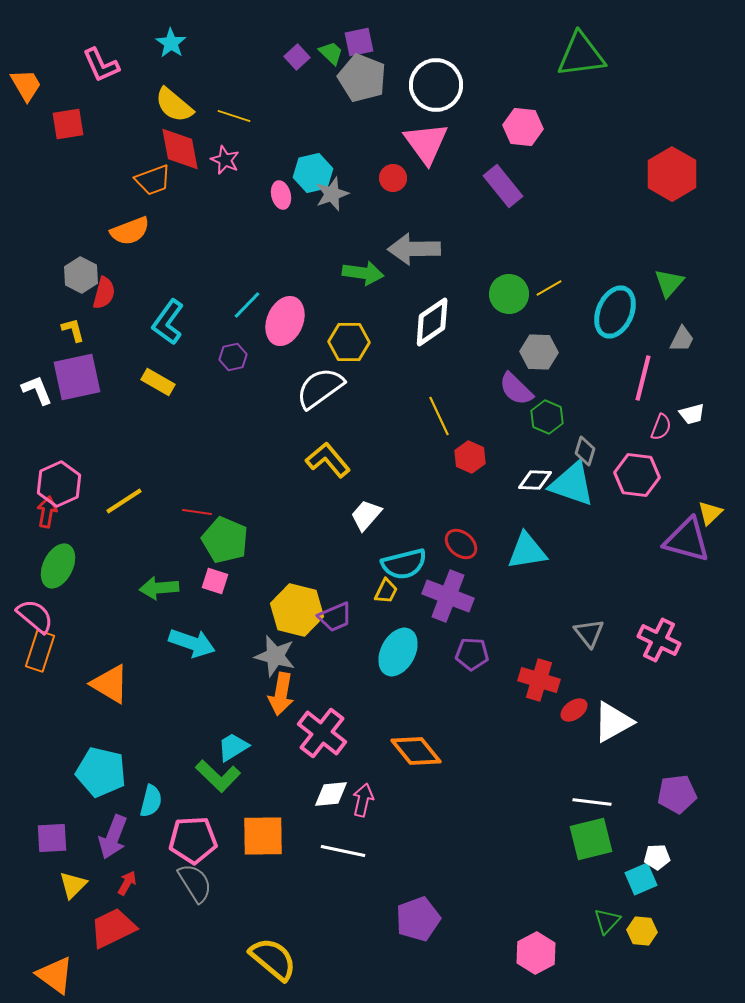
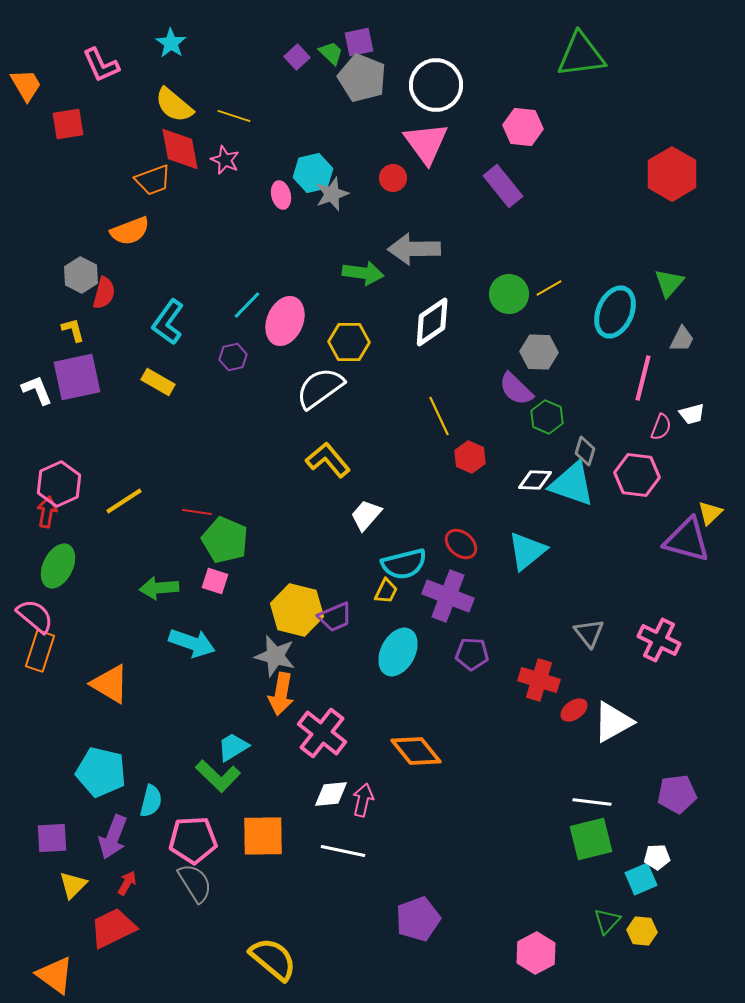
cyan triangle at (527, 551): rotated 30 degrees counterclockwise
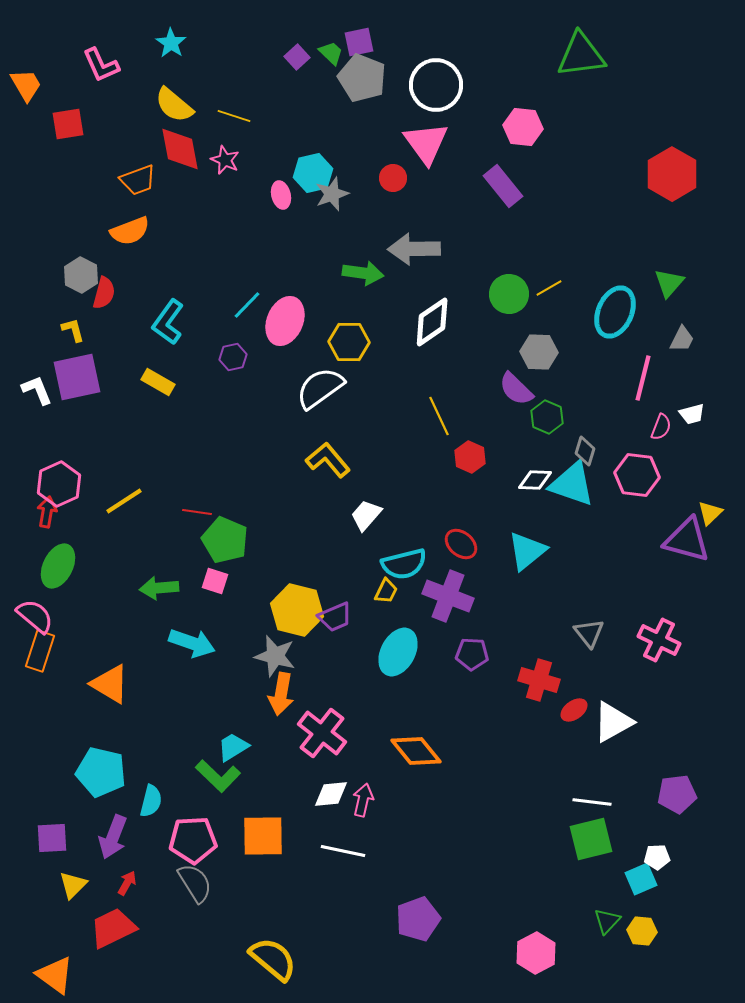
orange trapezoid at (153, 180): moved 15 px left
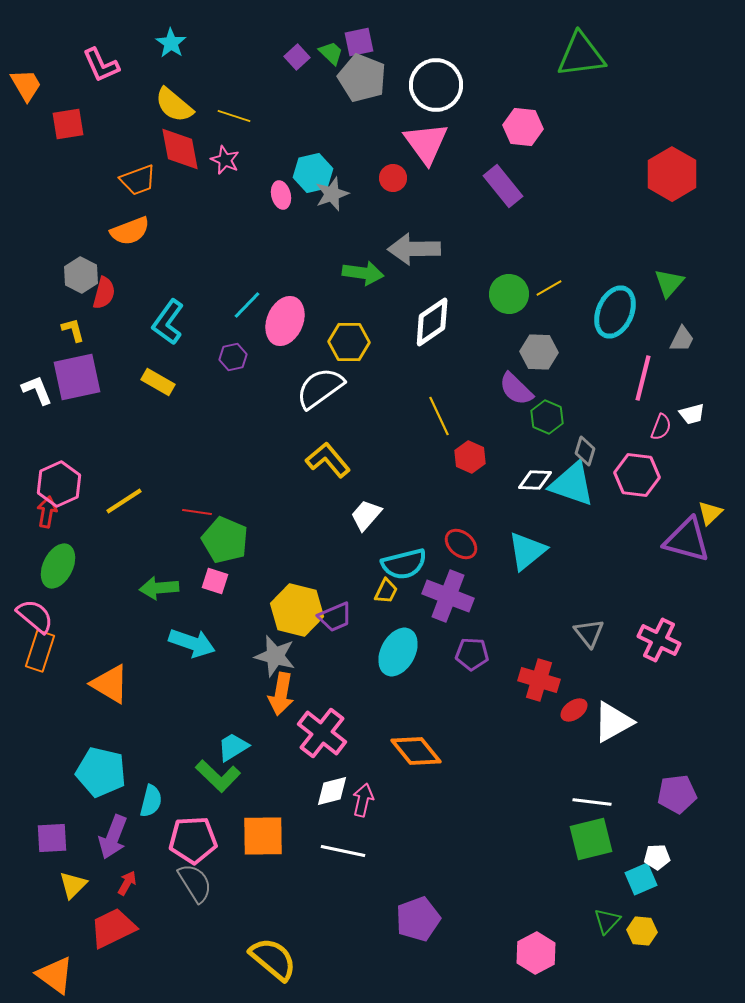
white diamond at (331, 794): moved 1 px right, 3 px up; rotated 9 degrees counterclockwise
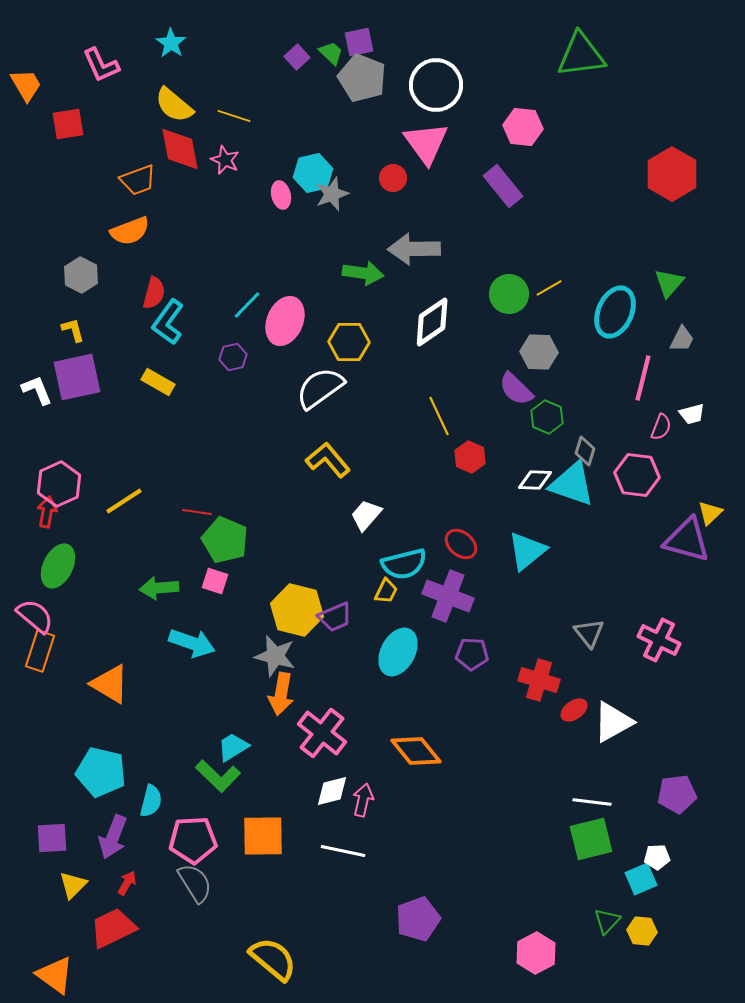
red semicircle at (104, 293): moved 50 px right
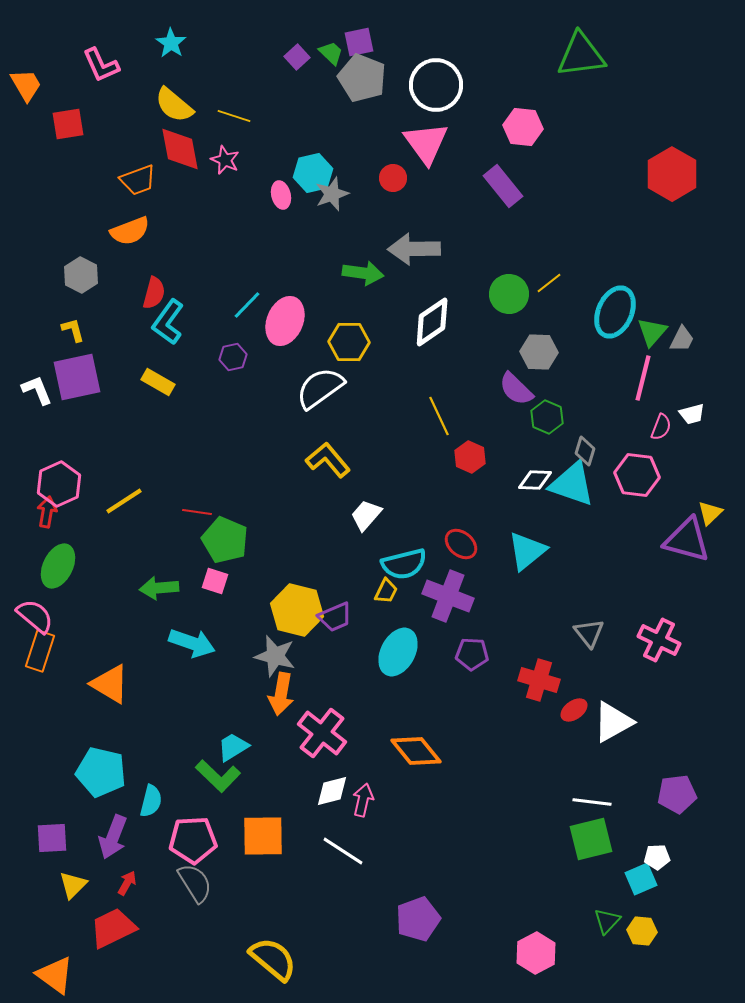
green triangle at (669, 283): moved 17 px left, 49 px down
yellow line at (549, 288): moved 5 px up; rotated 8 degrees counterclockwise
white line at (343, 851): rotated 21 degrees clockwise
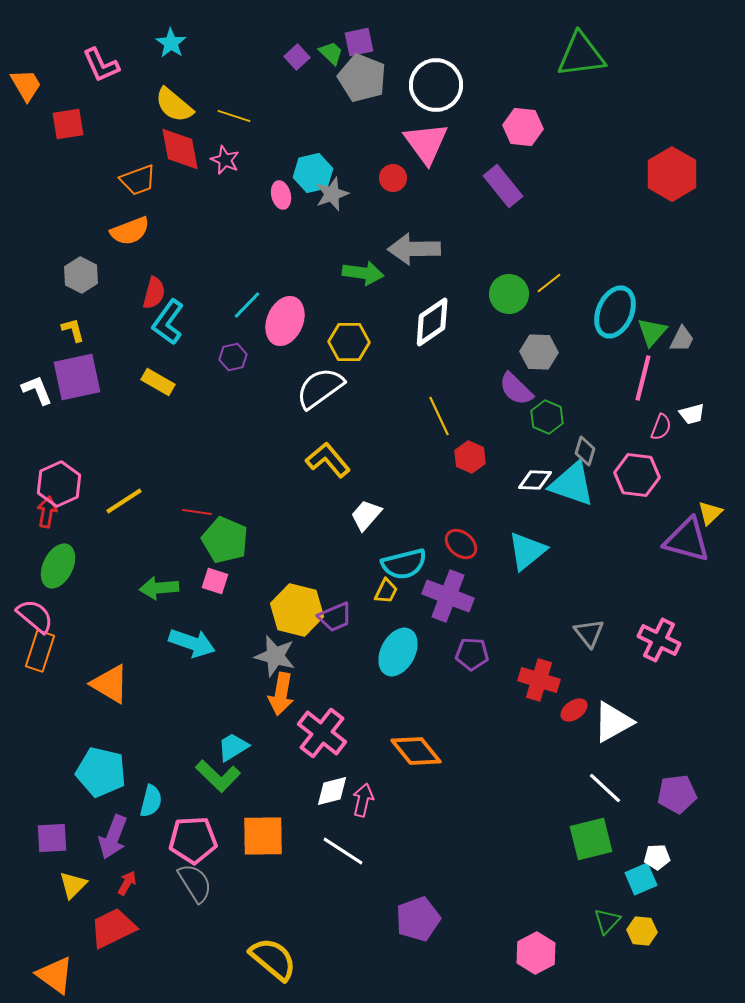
white line at (592, 802): moved 13 px right, 14 px up; rotated 36 degrees clockwise
